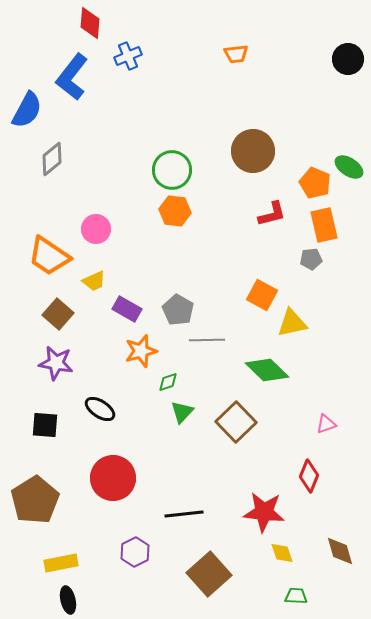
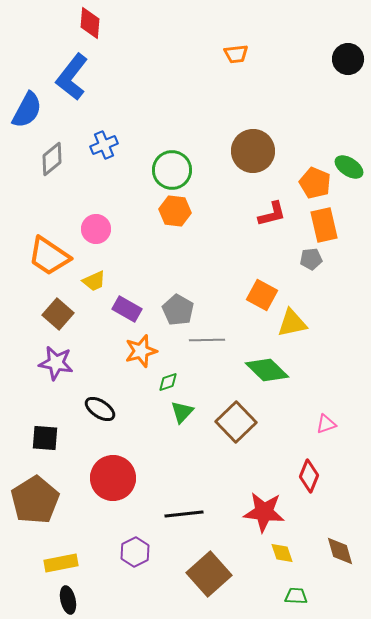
blue cross at (128, 56): moved 24 px left, 89 px down
black square at (45, 425): moved 13 px down
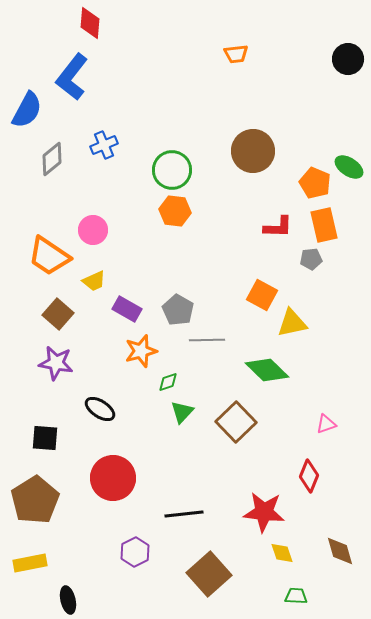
red L-shape at (272, 214): moved 6 px right, 13 px down; rotated 16 degrees clockwise
pink circle at (96, 229): moved 3 px left, 1 px down
yellow rectangle at (61, 563): moved 31 px left
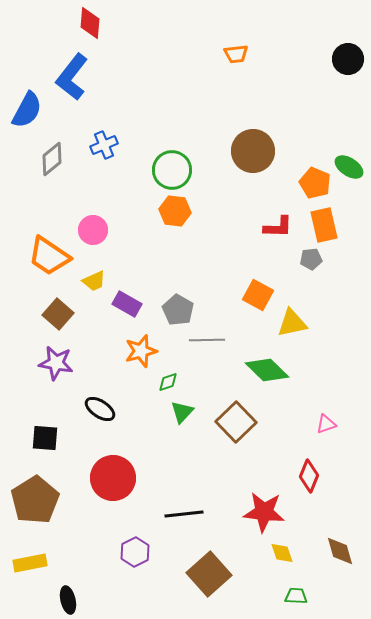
orange square at (262, 295): moved 4 px left
purple rectangle at (127, 309): moved 5 px up
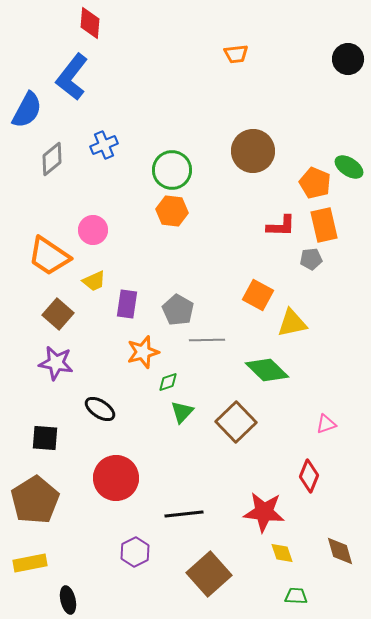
orange hexagon at (175, 211): moved 3 px left
red L-shape at (278, 227): moved 3 px right, 1 px up
purple rectangle at (127, 304): rotated 68 degrees clockwise
orange star at (141, 351): moved 2 px right, 1 px down
red circle at (113, 478): moved 3 px right
